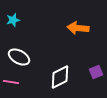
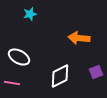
cyan star: moved 17 px right, 6 px up
orange arrow: moved 1 px right, 10 px down
white diamond: moved 1 px up
pink line: moved 1 px right, 1 px down
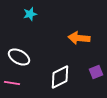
white diamond: moved 1 px down
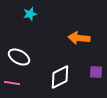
purple square: rotated 24 degrees clockwise
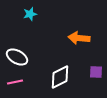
white ellipse: moved 2 px left
pink line: moved 3 px right, 1 px up; rotated 21 degrees counterclockwise
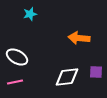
white diamond: moved 7 px right; rotated 20 degrees clockwise
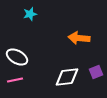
purple square: rotated 24 degrees counterclockwise
pink line: moved 2 px up
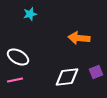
white ellipse: moved 1 px right
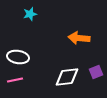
white ellipse: rotated 20 degrees counterclockwise
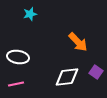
orange arrow: moved 1 px left, 4 px down; rotated 140 degrees counterclockwise
purple square: rotated 32 degrees counterclockwise
pink line: moved 1 px right, 4 px down
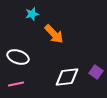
cyan star: moved 2 px right
orange arrow: moved 24 px left, 8 px up
white ellipse: rotated 10 degrees clockwise
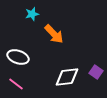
pink line: rotated 49 degrees clockwise
